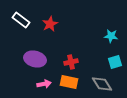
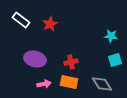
cyan square: moved 2 px up
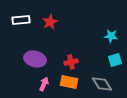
white rectangle: rotated 42 degrees counterclockwise
red star: moved 2 px up
pink arrow: rotated 56 degrees counterclockwise
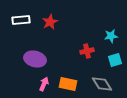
cyan star: rotated 16 degrees counterclockwise
red cross: moved 16 px right, 11 px up
orange rectangle: moved 1 px left, 2 px down
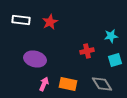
white rectangle: rotated 12 degrees clockwise
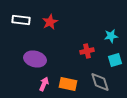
gray diamond: moved 2 px left, 2 px up; rotated 15 degrees clockwise
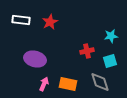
cyan square: moved 5 px left, 1 px down
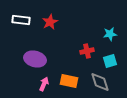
cyan star: moved 1 px left, 2 px up
orange rectangle: moved 1 px right, 3 px up
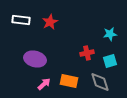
red cross: moved 2 px down
pink arrow: rotated 24 degrees clockwise
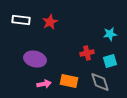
pink arrow: rotated 32 degrees clockwise
